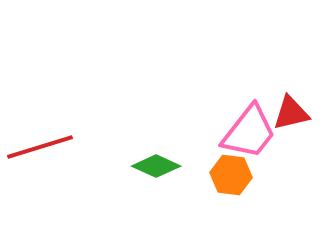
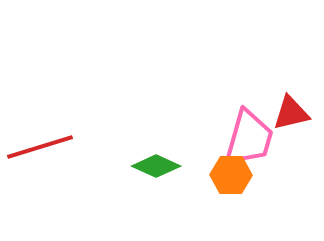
pink trapezoid: moved 6 px down; rotated 22 degrees counterclockwise
orange hexagon: rotated 6 degrees counterclockwise
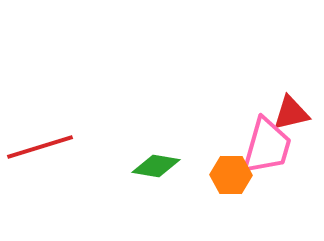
pink trapezoid: moved 18 px right, 8 px down
green diamond: rotated 15 degrees counterclockwise
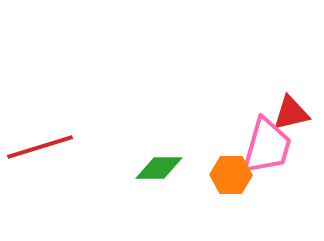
green diamond: moved 3 px right, 2 px down; rotated 9 degrees counterclockwise
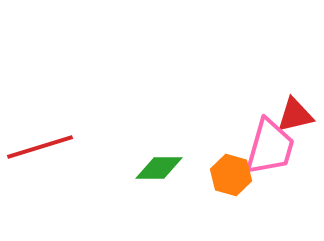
red triangle: moved 4 px right, 2 px down
pink trapezoid: moved 3 px right, 1 px down
orange hexagon: rotated 15 degrees clockwise
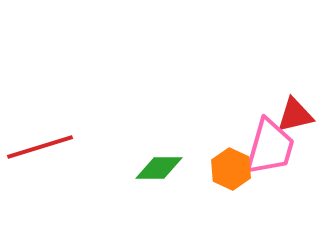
orange hexagon: moved 6 px up; rotated 9 degrees clockwise
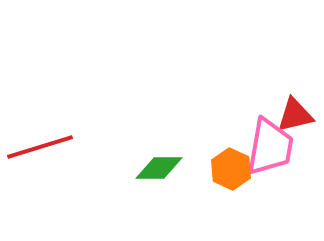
pink trapezoid: rotated 6 degrees counterclockwise
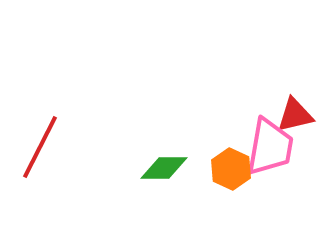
red line: rotated 46 degrees counterclockwise
green diamond: moved 5 px right
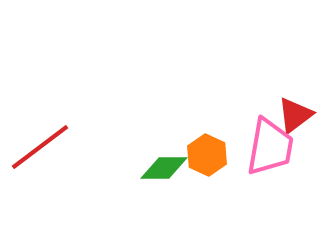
red triangle: rotated 24 degrees counterclockwise
red line: rotated 26 degrees clockwise
orange hexagon: moved 24 px left, 14 px up
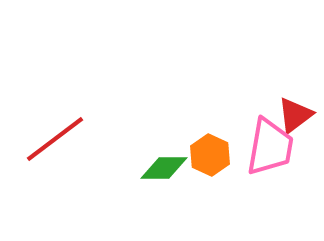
red line: moved 15 px right, 8 px up
orange hexagon: moved 3 px right
